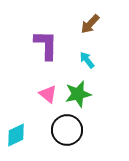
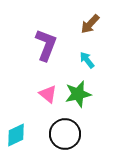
purple L-shape: rotated 20 degrees clockwise
black circle: moved 2 px left, 4 px down
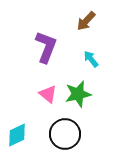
brown arrow: moved 4 px left, 3 px up
purple L-shape: moved 2 px down
cyan arrow: moved 4 px right, 1 px up
cyan diamond: moved 1 px right
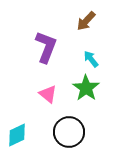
green star: moved 8 px right, 6 px up; rotated 24 degrees counterclockwise
black circle: moved 4 px right, 2 px up
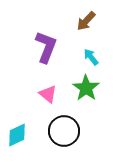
cyan arrow: moved 2 px up
black circle: moved 5 px left, 1 px up
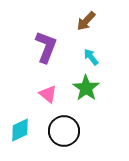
cyan diamond: moved 3 px right, 5 px up
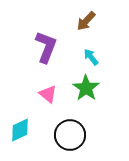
black circle: moved 6 px right, 4 px down
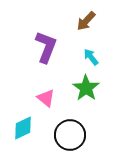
pink triangle: moved 2 px left, 4 px down
cyan diamond: moved 3 px right, 2 px up
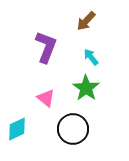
cyan diamond: moved 6 px left, 1 px down
black circle: moved 3 px right, 6 px up
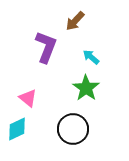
brown arrow: moved 11 px left
cyan arrow: rotated 12 degrees counterclockwise
pink triangle: moved 18 px left
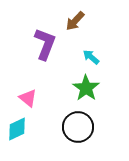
purple L-shape: moved 1 px left, 3 px up
black circle: moved 5 px right, 2 px up
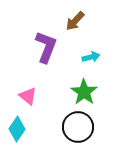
purple L-shape: moved 1 px right, 3 px down
cyan arrow: rotated 126 degrees clockwise
green star: moved 2 px left, 4 px down
pink triangle: moved 2 px up
cyan diamond: rotated 30 degrees counterclockwise
